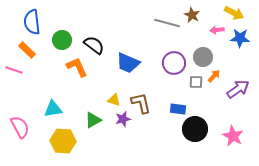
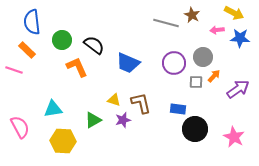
gray line: moved 1 px left
purple star: moved 1 px down
pink star: moved 1 px right, 1 px down
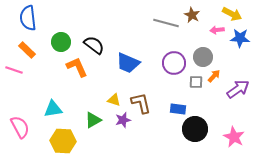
yellow arrow: moved 2 px left, 1 px down
blue semicircle: moved 4 px left, 4 px up
green circle: moved 1 px left, 2 px down
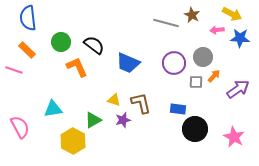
yellow hexagon: moved 10 px right; rotated 25 degrees clockwise
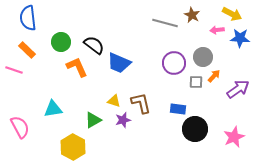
gray line: moved 1 px left
blue trapezoid: moved 9 px left
yellow triangle: moved 1 px down
pink star: rotated 20 degrees clockwise
yellow hexagon: moved 6 px down
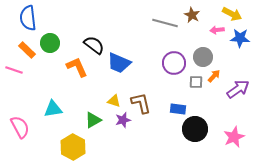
green circle: moved 11 px left, 1 px down
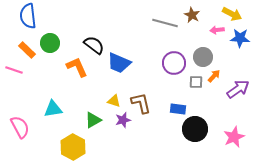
blue semicircle: moved 2 px up
